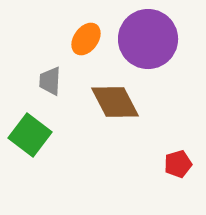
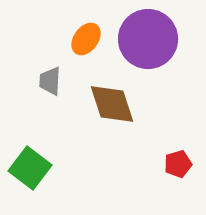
brown diamond: moved 3 px left, 2 px down; rotated 9 degrees clockwise
green square: moved 33 px down
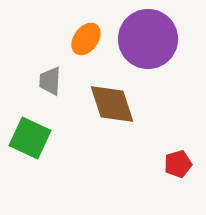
green square: moved 30 px up; rotated 12 degrees counterclockwise
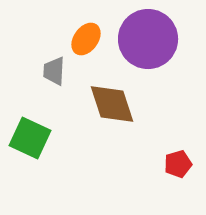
gray trapezoid: moved 4 px right, 10 px up
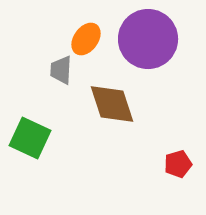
gray trapezoid: moved 7 px right, 1 px up
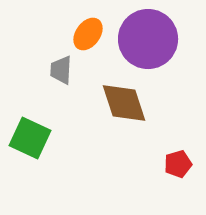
orange ellipse: moved 2 px right, 5 px up
brown diamond: moved 12 px right, 1 px up
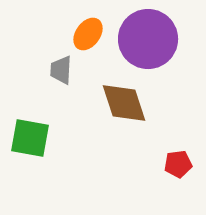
green square: rotated 15 degrees counterclockwise
red pentagon: rotated 8 degrees clockwise
